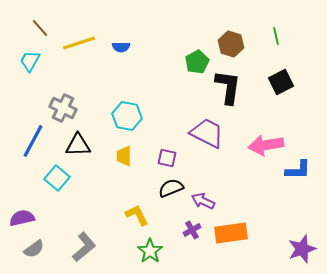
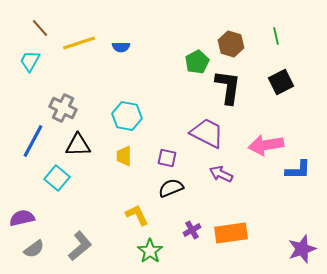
purple arrow: moved 18 px right, 27 px up
gray L-shape: moved 4 px left, 1 px up
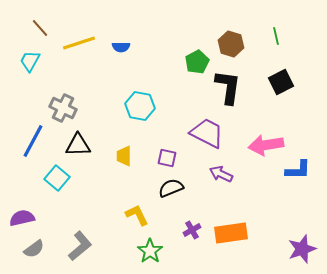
cyan hexagon: moved 13 px right, 10 px up
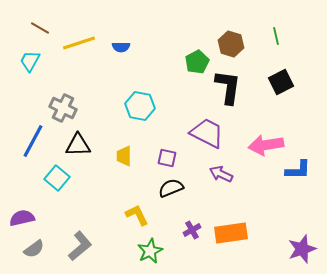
brown line: rotated 18 degrees counterclockwise
green star: rotated 10 degrees clockwise
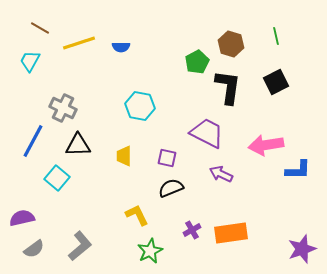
black square: moved 5 px left
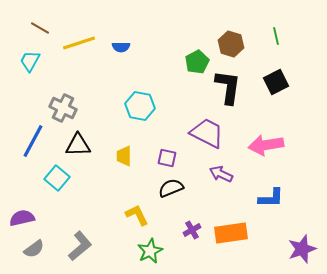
blue L-shape: moved 27 px left, 28 px down
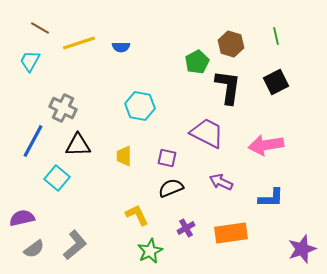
purple arrow: moved 8 px down
purple cross: moved 6 px left, 2 px up
gray L-shape: moved 5 px left, 1 px up
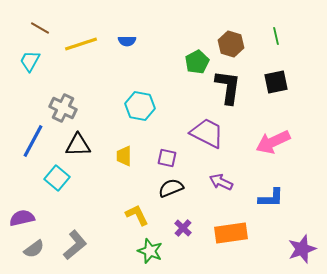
yellow line: moved 2 px right, 1 px down
blue semicircle: moved 6 px right, 6 px up
black square: rotated 15 degrees clockwise
pink arrow: moved 7 px right, 3 px up; rotated 16 degrees counterclockwise
purple cross: moved 3 px left; rotated 18 degrees counterclockwise
green star: rotated 25 degrees counterclockwise
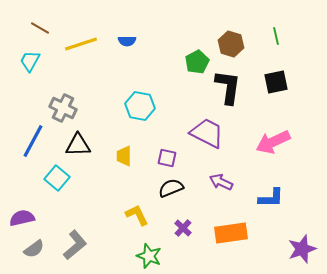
green star: moved 1 px left, 5 px down
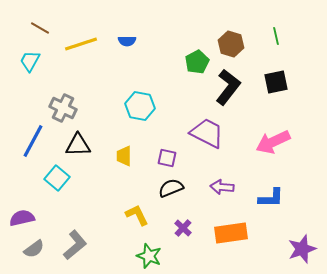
black L-shape: rotated 30 degrees clockwise
purple arrow: moved 1 px right, 5 px down; rotated 20 degrees counterclockwise
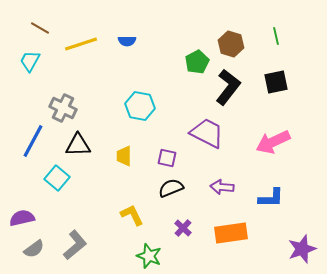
yellow L-shape: moved 5 px left
